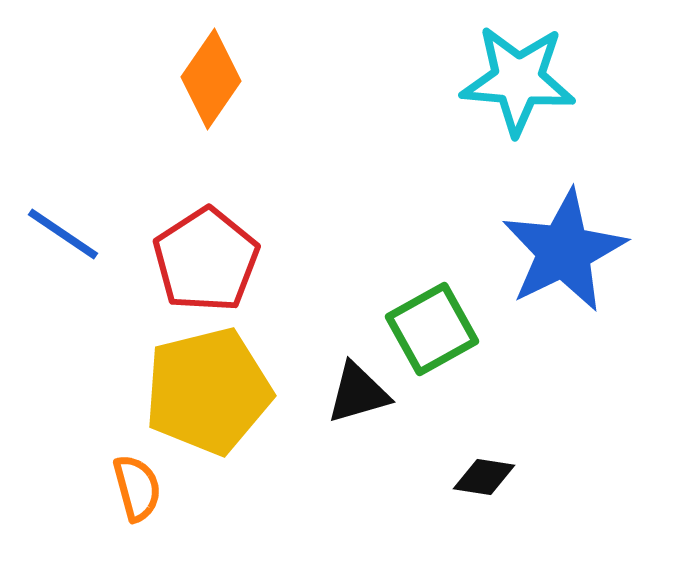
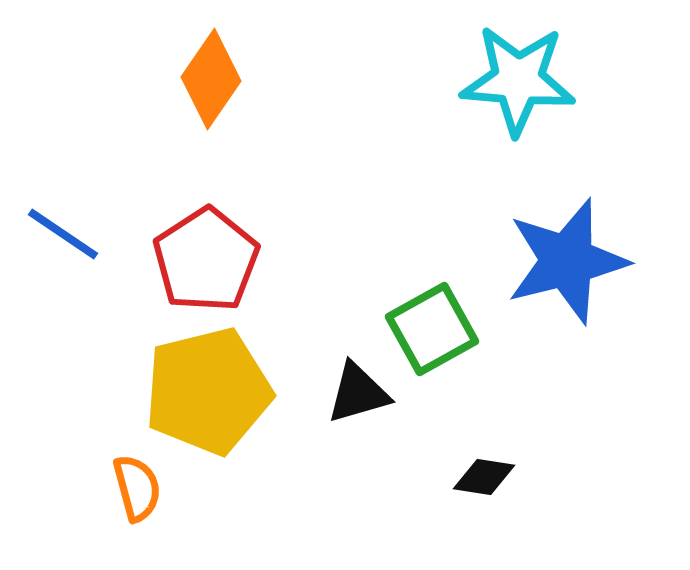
blue star: moved 3 px right, 10 px down; rotated 12 degrees clockwise
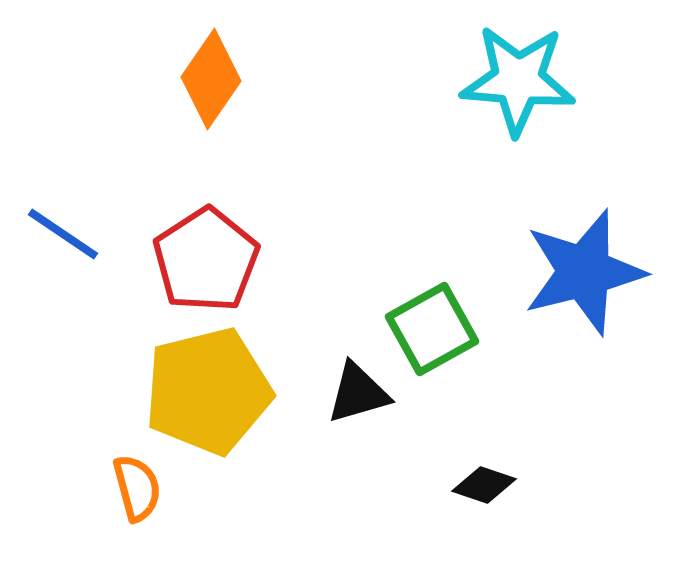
blue star: moved 17 px right, 11 px down
black diamond: moved 8 px down; rotated 10 degrees clockwise
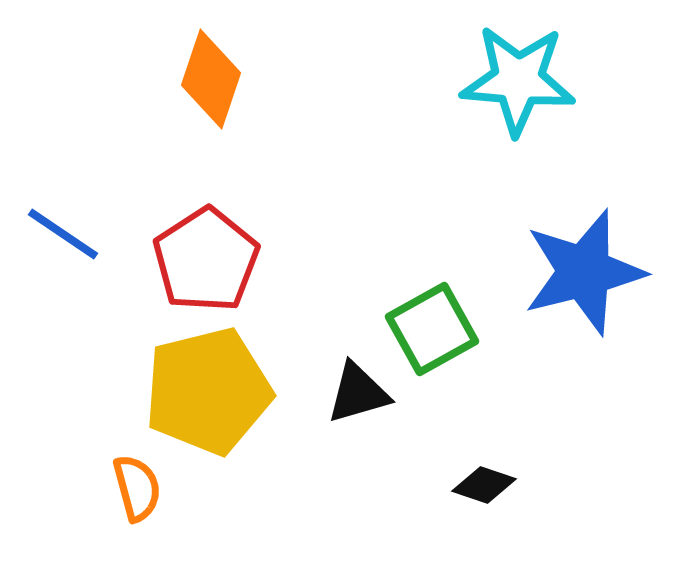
orange diamond: rotated 16 degrees counterclockwise
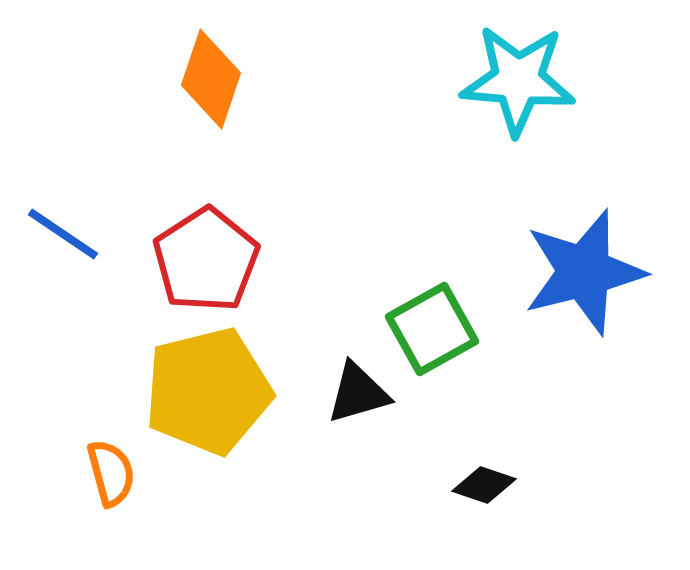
orange semicircle: moved 26 px left, 15 px up
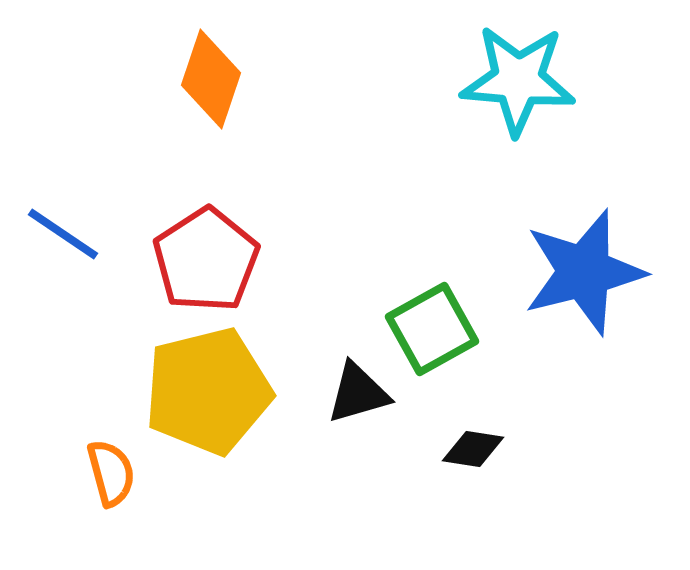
black diamond: moved 11 px left, 36 px up; rotated 10 degrees counterclockwise
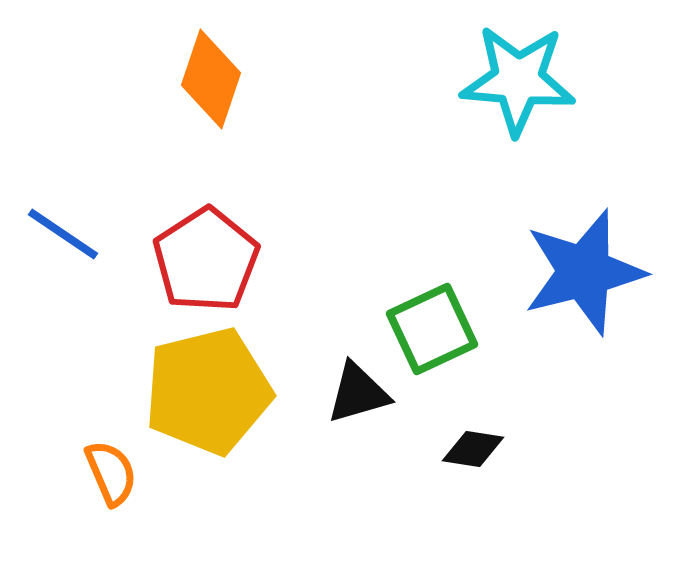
green square: rotated 4 degrees clockwise
orange semicircle: rotated 8 degrees counterclockwise
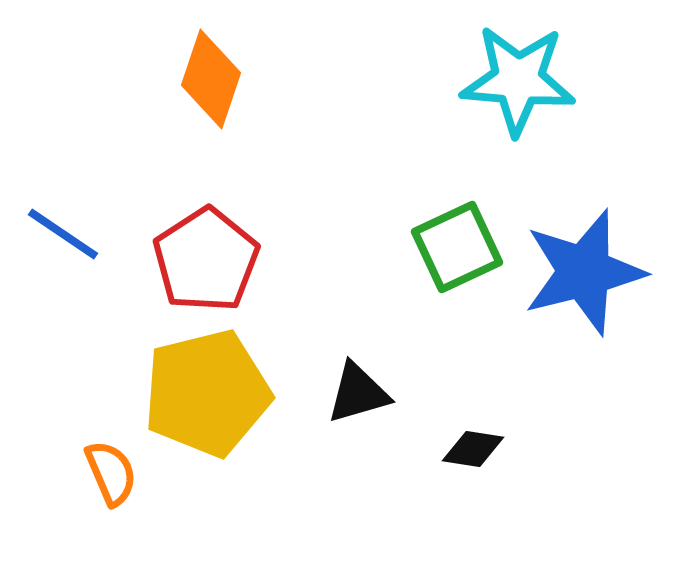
green square: moved 25 px right, 82 px up
yellow pentagon: moved 1 px left, 2 px down
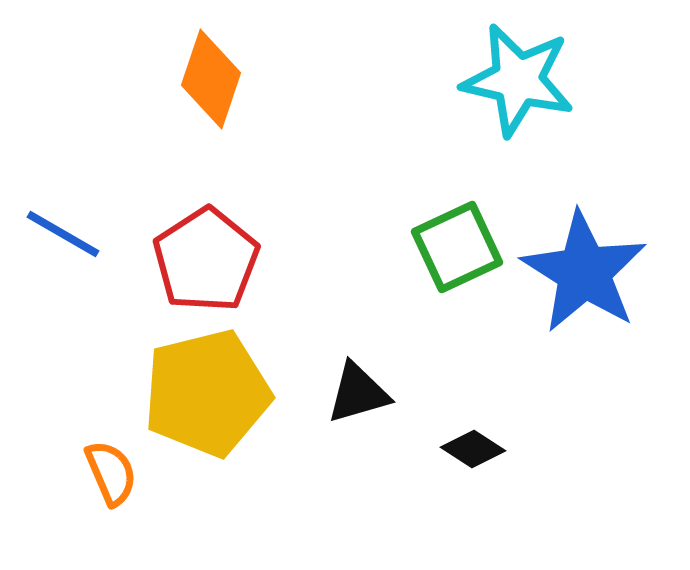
cyan star: rotated 8 degrees clockwise
blue line: rotated 4 degrees counterclockwise
blue star: rotated 26 degrees counterclockwise
black diamond: rotated 24 degrees clockwise
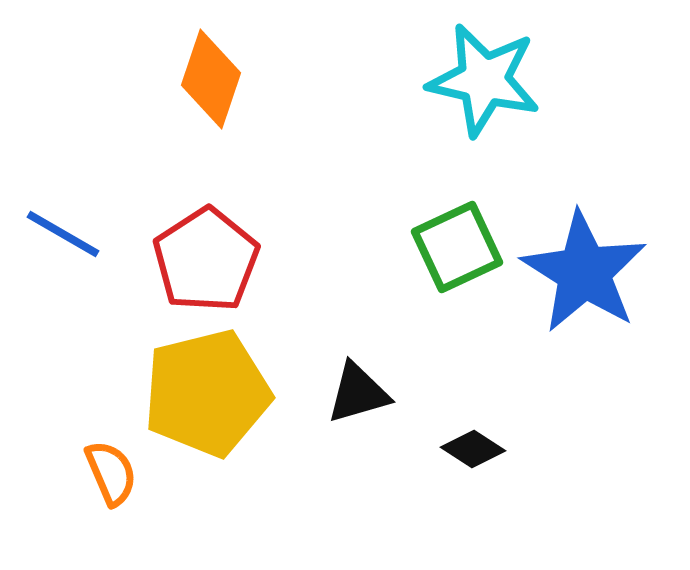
cyan star: moved 34 px left
